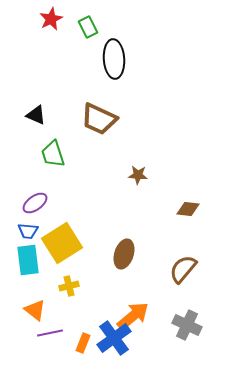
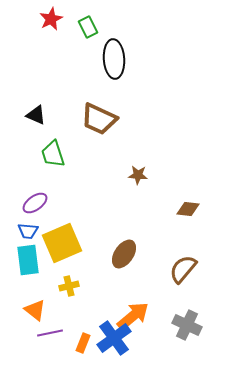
yellow square: rotated 9 degrees clockwise
brown ellipse: rotated 16 degrees clockwise
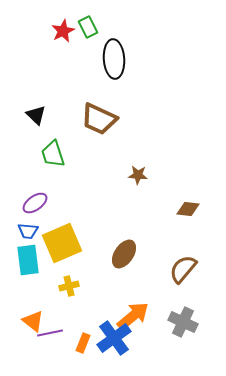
red star: moved 12 px right, 12 px down
black triangle: rotated 20 degrees clockwise
orange triangle: moved 2 px left, 11 px down
gray cross: moved 4 px left, 3 px up
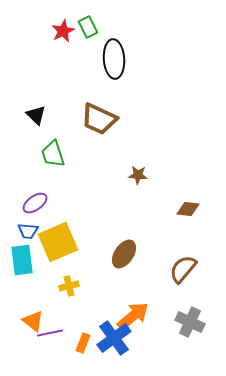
yellow square: moved 4 px left, 1 px up
cyan rectangle: moved 6 px left
gray cross: moved 7 px right
